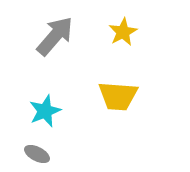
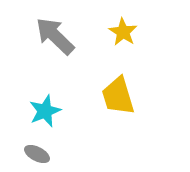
yellow star: rotated 12 degrees counterclockwise
gray arrow: rotated 87 degrees counterclockwise
yellow trapezoid: rotated 69 degrees clockwise
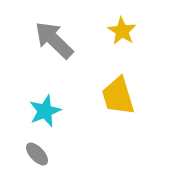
yellow star: moved 1 px left, 1 px up
gray arrow: moved 1 px left, 4 px down
gray ellipse: rotated 20 degrees clockwise
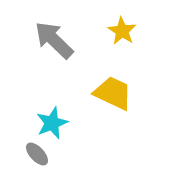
yellow trapezoid: moved 5 px left, 3 px up; rotated 132 degrees clockwise
cyan star: moved 7 px right, 12 px down
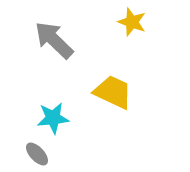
yellow star: moved 10 px right, 9 px up; rotated 12 degrees counterclockwise
yellow trapezoid: moved 1 px up
cyan star: moved 1 px right, 5 px up; rotated 16 degrees clockwise
